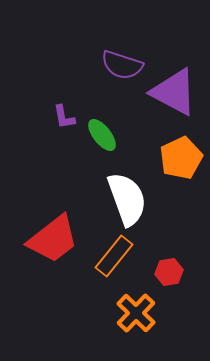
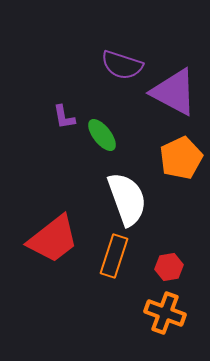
orange rectangle: rotated 21 degrees counterclockwise
red hexagon: moved 5 px up
orange cross: moved 29 px right; rotated 24 degrees counterclockwise
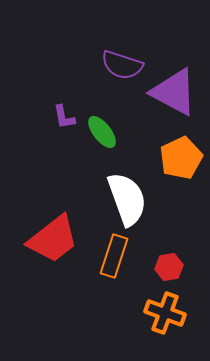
green ellipse: moved 3 px up
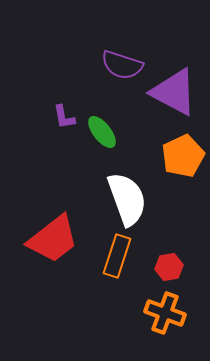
orange pentagon: moved 2 px right, 2 px up
orange rectangle: moved 3 px right
